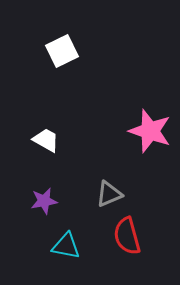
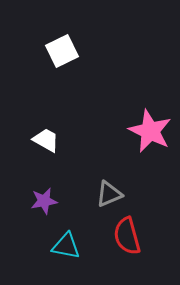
pink star: rotated 6 degrees clockwise
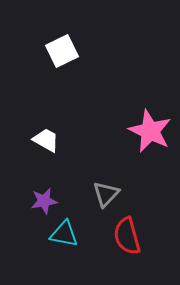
gray triangle: moved 3 px left; rotated 24 degrees counterclockwise
cyan triangle: moved 2 px left, 12 px up
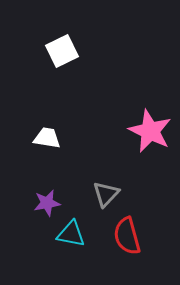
white trapezoid: moved 1 px right, 2 px up; rotated 20 degrees counterclockwise
purple star: moved 3 px right, 2 px down
cyan triangle: moved 7 px right
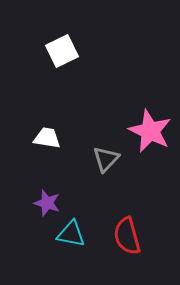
gray triangle: moved 35 px up
purple star: rotated 28 degrees clockwise
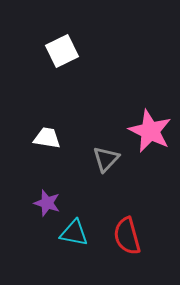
cyan triangle: moved 3 px right, 1 px up
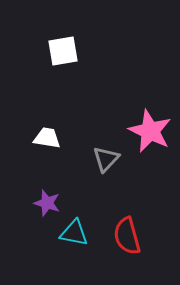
white square: moved 1 px right; rotated 16 degrees clockwise
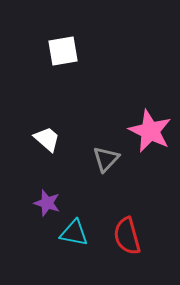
white trapezoid: moved 1 px down; rotated 32 degrees clockwise
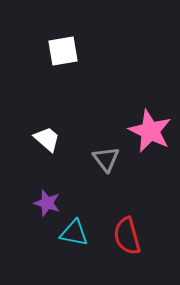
gray triangle: rotated 20 degrees counterclockwise
